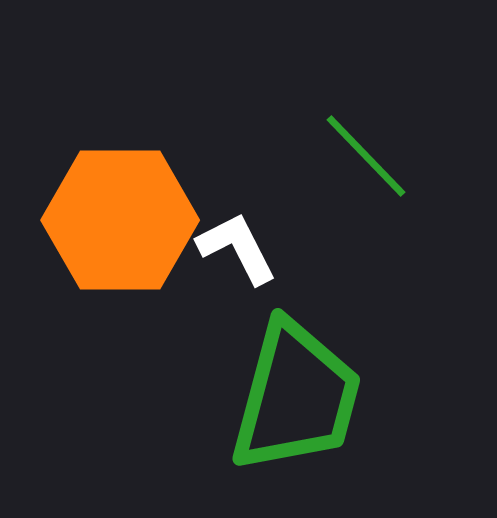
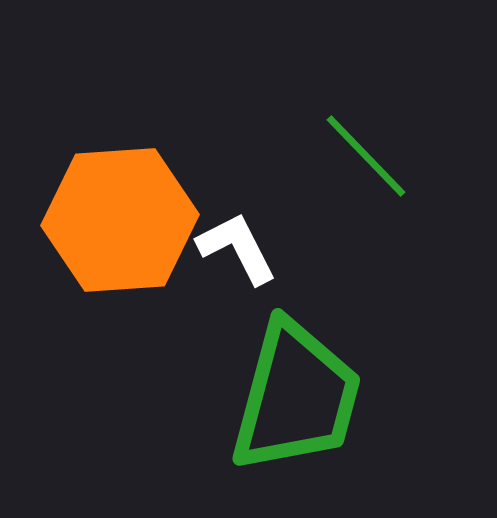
orange hexagon: rotated 4 degrees counterclockwise
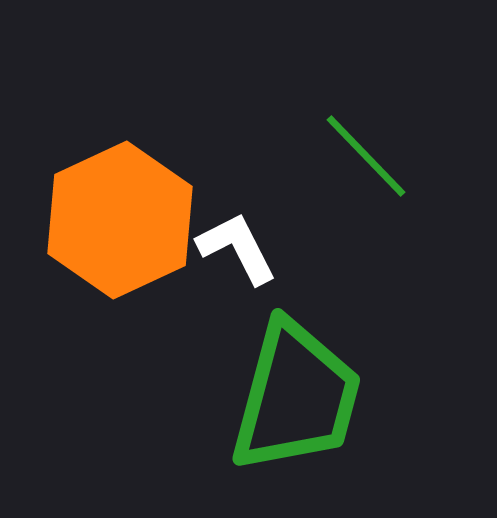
orange hexagon: rotated 21 degrees counterclockwise
